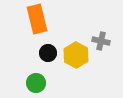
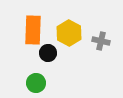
orange rectangle: moved 4 px left, 11 px down; rotated 16 degrees clockwise
yellow hexagon: moved 7 px left, 22 px up
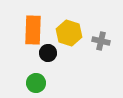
yellow hexagon: rotated 10 degrees counterclockwise
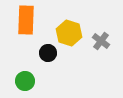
orange rectangle: moved 7 px left, 10 px up
gray cross: rotated 24 degrees clockwise
green circle: moved 11 px left, 2 px up
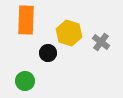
gray cross: moved 1 px down
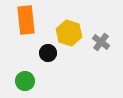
orange rectangle: rotated 8 degrees counterclockwise
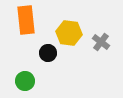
yellow hexagon: rotated 10 degrees counterclockwise
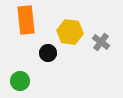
yellow hexagon: moved 1 px right, 1 px up
green circle: moved 5 px left
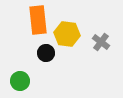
orange rectangle: moved 12 px right
yellow hexagon: moved 3 px left, 2 px down
black circle: moved 2 px left
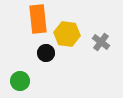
orange rectangle: moved 1 px up
